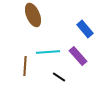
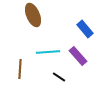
brown line: moved 5 px left, 3 px down
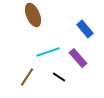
cyan line: rotated 15 degrees counterclockwise
purple rectangle: moved 2 px down
brown line: moved 7 px right, 8 px down; rotated 30 degrees clockwise
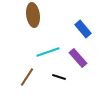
brown ellipse: rotated 15 degrees clockwise
blue rectangle: moved 2 px left
black line: rotated 16 degrees counterclockwise
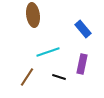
purple rectangle: moved 4 px right, 6 px down; rotated 54 degrees clockwise
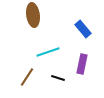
black line: moved 1 px left, 1 px down
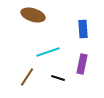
brown ellipse: rotated 65 degrees counterclockwise
blue rectangle: rotated 36 degrees clockwise
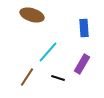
brown ellipse: moved 1 px left
blue rectangle: moved 1 px right, 1 px up
cyan line: rotated 30 degrees counterclockwise
purple rectangle: rotated 18 degrees clockwise
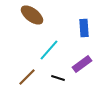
brown ellipse: rotated 20 degrees clockwise
cyan line: moved 1 px right, 2 px up
purple rectangle: rotated 24 degrees clockwise
brown line: rotated 12 degrees clockwise
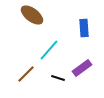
purple rectangle: moved 4 px down
brown line: moved 1 px left, 3 px up
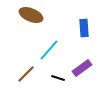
brown ellipse: moved 1 px left; rotated 15 degrees counterclockwise
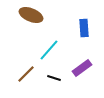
black line: moved 4 px left
